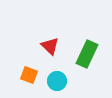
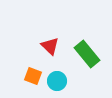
green rectangle: rotated 64 degrees counterclockwise
orange square: moved 4 px right, 1 px down
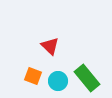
green rectangle: moved 24 px down
cyan circle: moved 1 px right
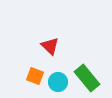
orange square: moved 2 px right
cyan circle: moved 1 px down
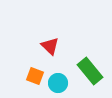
green rectangle: moved 3 px right, 7 px up
cyan circle: moved 1 px down
